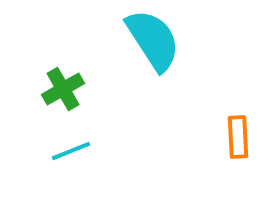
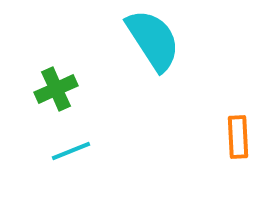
green cross: moved 7 px left; rotated 6 degrees clockwise
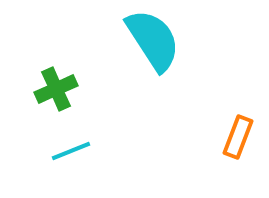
orange rectangle: rotated 24 degrees clockwise
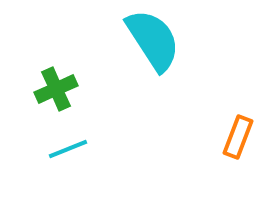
cyan line: moved 3 px left, 2 px up
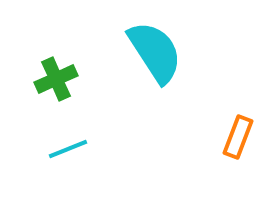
cyan semicircle: moved 2 px right, 12 px down
green cross: moved 10 px up
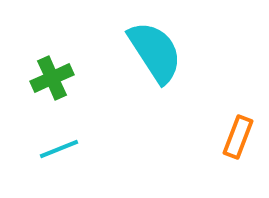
green cross: moved 4 px left, 1 px up
cyan line: moved 9 px left
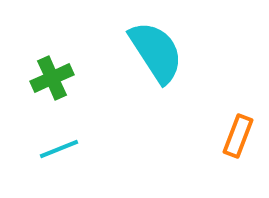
cyan semicircle: moved 1 px right
orange rectangle: moved 1 px up
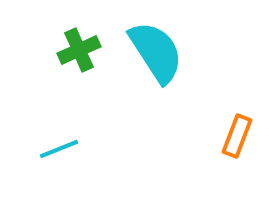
green cross: moved 27 px right, 28 px up
orange rectangle: moved 1 px left
